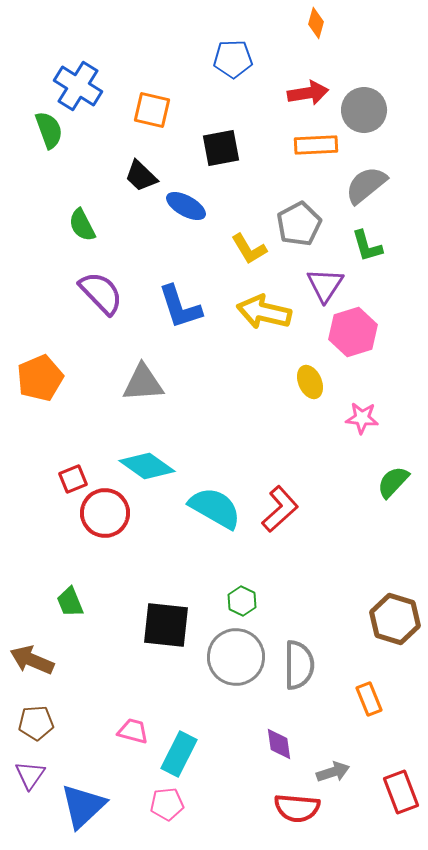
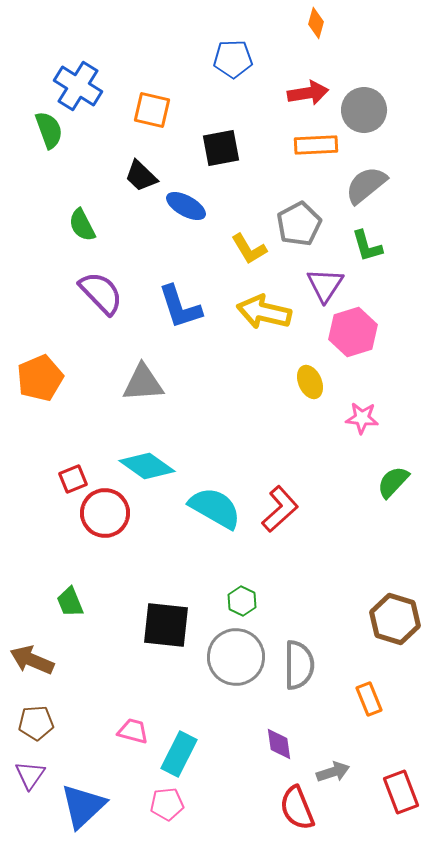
red semicircle at (297, 808): rotated 63 degrees clockwise
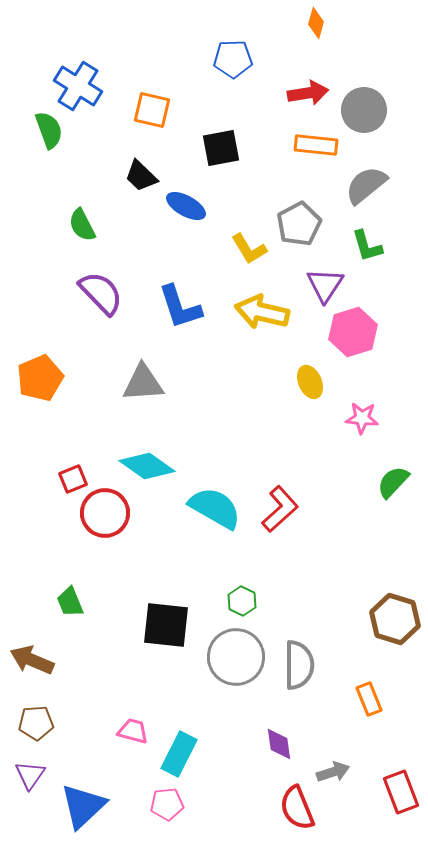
orange rectangle at (316, 145): rotated 9 degrees clockwise
yellow arrow at (264, 312): moved 2 px left
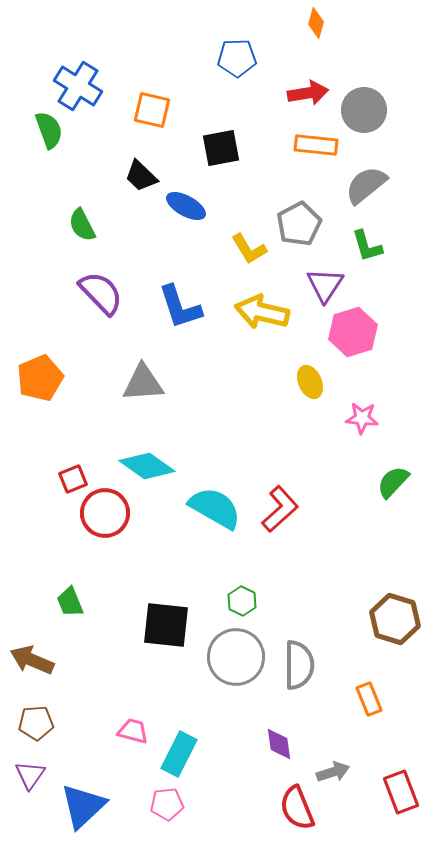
blue pentagon at (233, 59): moved 4 px right, 1 px up
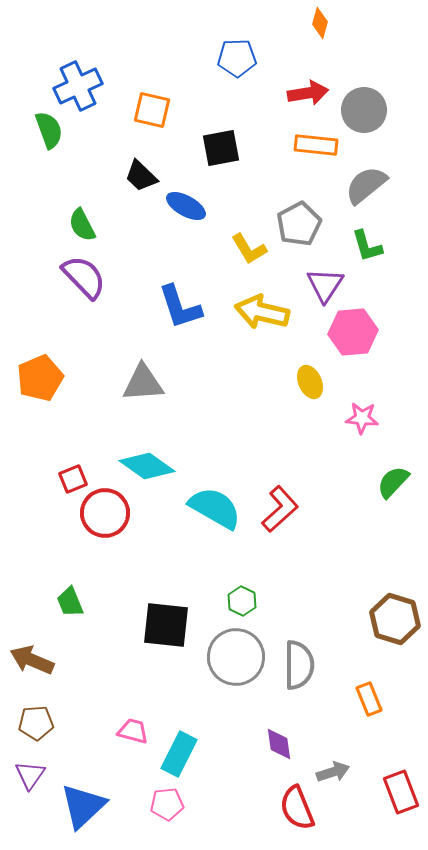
orange diamond at (316, 23): moved 4 px right
blue cross at (78, 86): rotated 33 degrees clockwise
purple semicircle at (101, 293): moved 17 px left, 16 px up
pink hexagon at (353, 332): rotated 12 degrees clockwise
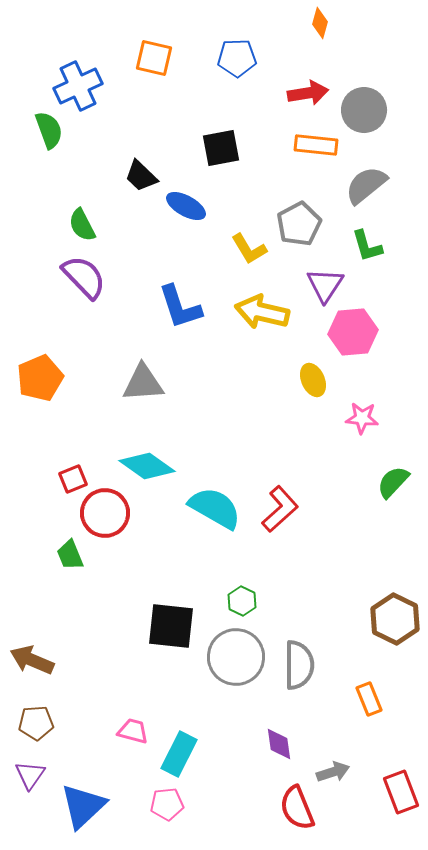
orange square at (152, 110): moved 2 px right, 52 px up
yellow ellipse at (310, 382): moved 3 px right, 2 px up
green trapezoid at (70, 602): moved 47 px up
brown hexagon at (395, 619): rotated 9 degrees clockwise
black square at (166, 625): moved 5 px right, 1 px down
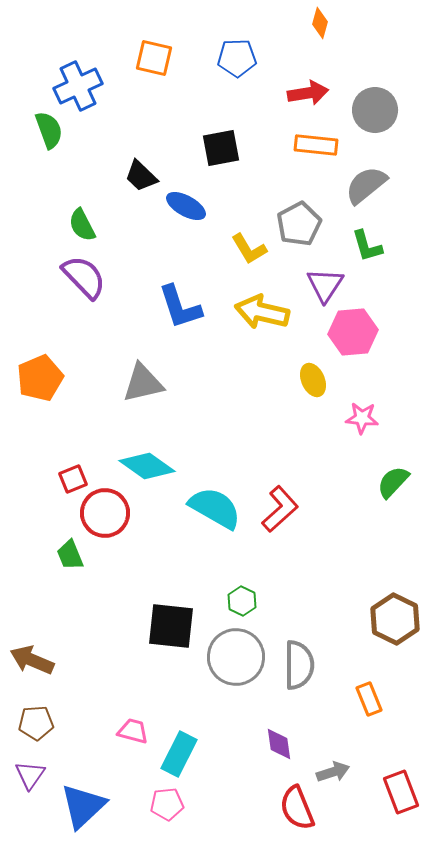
gray circle at (364, 110): moved 11 px right
gray triangle at (143, 383): rotated 9 degrees counterclockwise
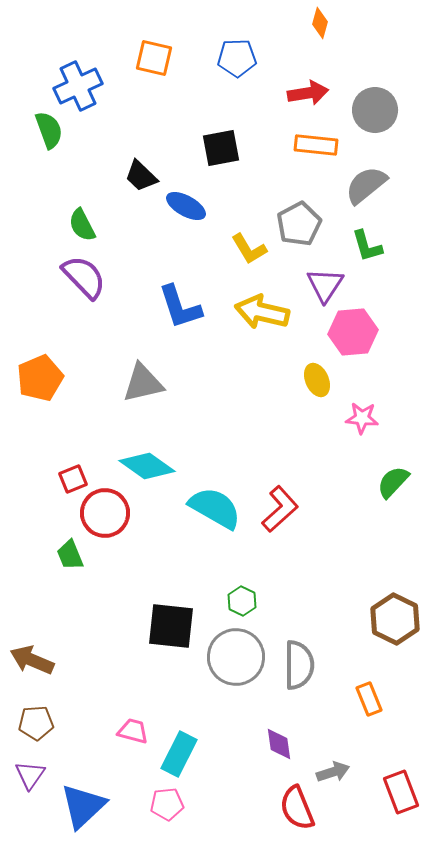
yellow ellipse at (313, 380): moved 4 px right
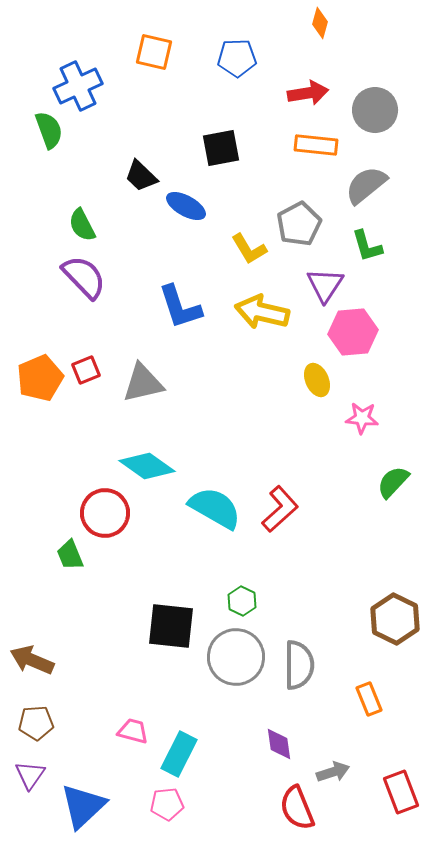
orange square at (154, 58): moved 6 px up
red square at (73, 479): moved 13 px right, 109 px up
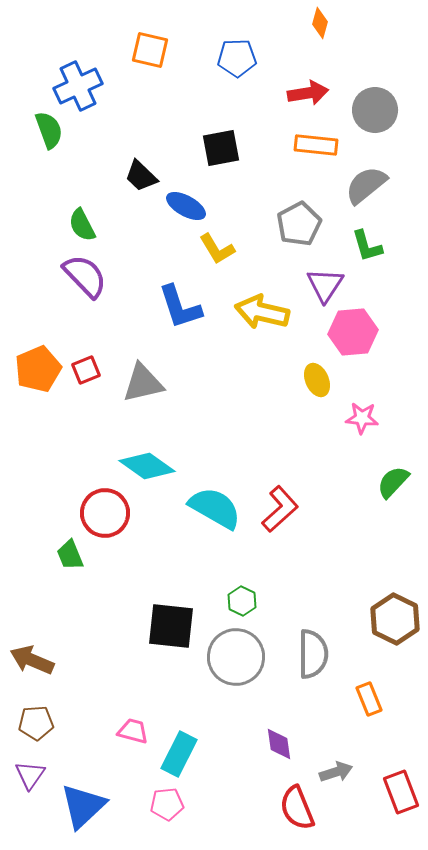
orange square at (154, 52): moved 4 px left, 2 px up
yellow L-shape at (249, 249): moved 32 px left
purple semicircle at (84, 277): moved 1 px right, 1 px up
orange pentagon at (40, 378): moved 2 px left, 9 px up
gray semicircle at (299, 665): moved 14 px right, 11 px up
gray arrow at (333, 772): moved 3 px right
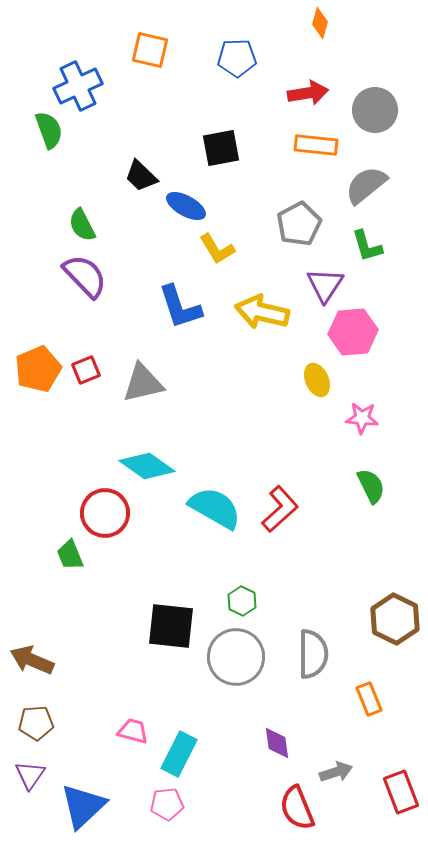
green semicircle at (393, 482): moved 22 px left, 4 px down; rotated 111 degrees clockwise
purple diamond at (279, 744): moved 2 px left, 1 px up
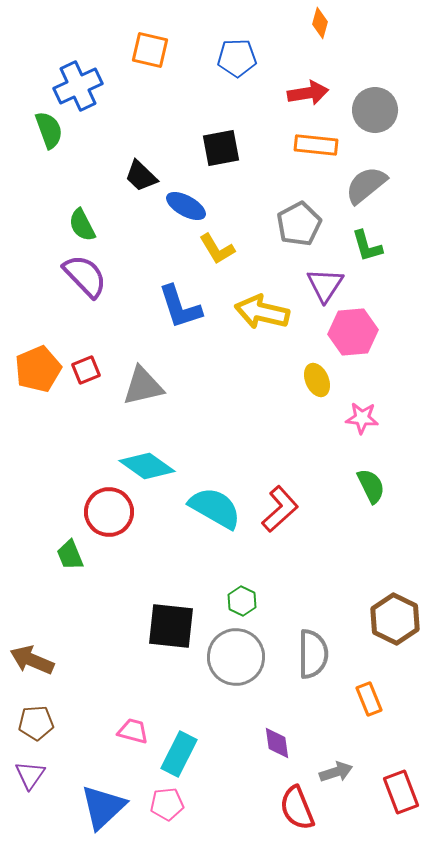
gray triangle at (143, 383): moved 3 px down
red circle at (105, 513): moved 4 px right, 1 px up
blue triangle at (83, 806): moved 20 px right, 1 px down
